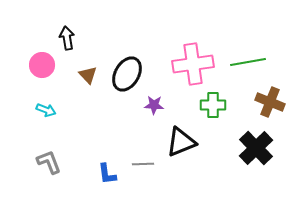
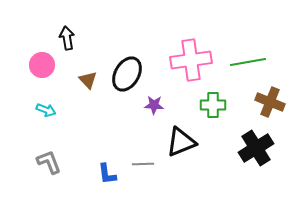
pink cross: moved 2 px left, 4 px up
brown triangle: moved 5 px down
black cross: rotated 12 degrees clockwise
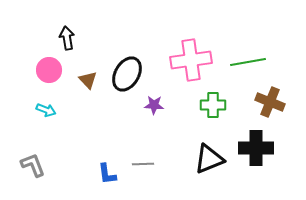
pink circle: moved 7 px right, 5 px down
black triangle: moved 28 px right, 17 px down
black cross: rotated 32 degrees clockwise
gray L-shape: moved 16 px left, 3 px down
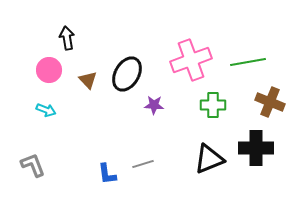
pink cross: rotated 12 degrees counterclockwise
gray line: rotated 15 degrees counterclockwise
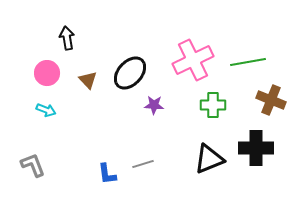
pink cross: moved 2 px right; rotated 6 degrees counterclockwise
pink circle: moved 2 px left, 3 px down
black ellipse: moved 3 px right, 1 px up; rotated 12 degrees clockwise
brown cross: moved 1 px right, 2 px up
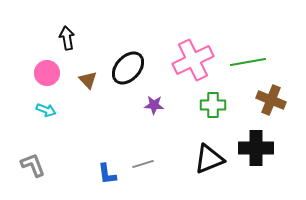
black ellipse: moved 2 px left, 5 px up
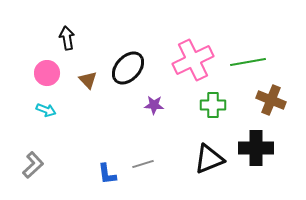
gray L-shape: rotated 68 degrees clockwise
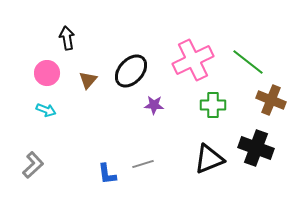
green line: rotated 48 degrees clockwise
black ellipse: moved 3 px right, 3 px down
brown triangle: rotated 24 degrees clockwise
black cross: rotated 20 degrees clockwise
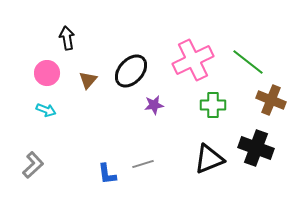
purple star: rotated 12 degrees counterclockwise
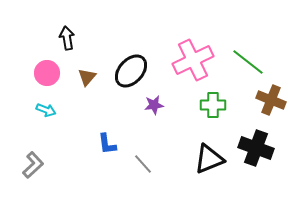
brown triangle: moved 1 px left, 3 px up
gray line: rotated 65 degrees clockwise
blue L-shape: moved 30 px up
